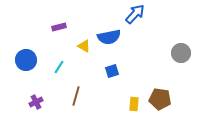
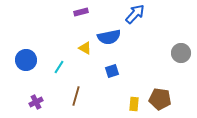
purple rectangle: moved 22 px right, 15 px up
yellow triangle: moved 1 px right, 2 px down
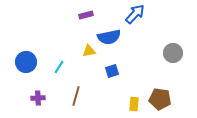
purple rectangle: moved 5 px right, 3 px down
yellow triangle: moved 4 px right, 3 px down; rotated 40 degrees counterclockwise
gray circle: moved 8 px left
blue circle: moved 2 px down
purple cross: moved 2 px right, 4 px up; rotated 24 degrees clockwise
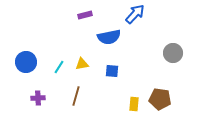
purple rectangle: moved 1 px left
yellow triangle: moved 7 px left, 13 px down
blue square: rotated 24 degrees clockwise
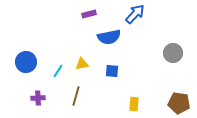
purple rectangle: moved 4 px right, 1 px up
cyan line: moved 1 px left, 4 px down
brown pentagon: moved 19 px right, 4 px down
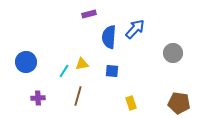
blue arrow: moved 15 px down
blue semicircle: rotated 105 degrees clockwise
cyan line: moved 6 px right
brown line: moved 2 px right
yellow rectangle: moved 3 px left, 1 px up; rotated 24 degrees counterclockwise
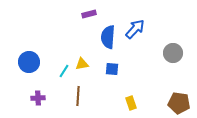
blue semicircle: moved 1 px left
blue circle: moved 3 px right
blue square: moved 2 px up
brown line: rotated 12 degrees counterclockwise
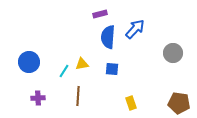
purple rectangle: moved 11 px right
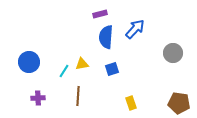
blue semicircle: moved 2 px left
blue square: rotated 24 degrees counterclockwise
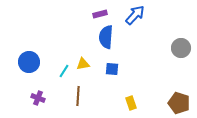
blue arrow: moved 14 px up
gray circle: moved 8 px right, 5 px up
yellow triangle: moved 1 px right
blue square: rotated 24 degrees clockwise
purple cross: rotated 24 degrees clockwise
brown pentagon: rotated 10 degrees clockwise
